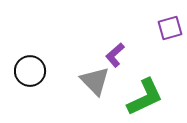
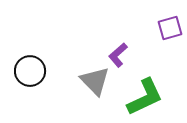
purple L-shape: moved 3 px right
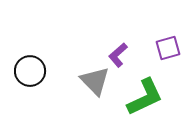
purple square: moved 2 px left, 20 px down
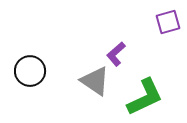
purple square: moved 26 px up
purple L-shape: moved 2 px left, 1 px up
gray triangle: rotated 12 degrees counterclockwise
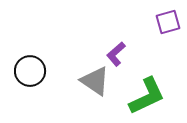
green L-shape: moved 2 px right, 1 px up
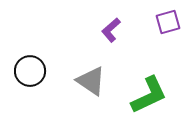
purple L-shape: moved 5 px left, 24 px up
gray triangle: moved 4 px left
green L-shape: moved 2 px right, 1 px up
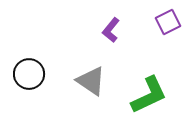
purple square: rotated 10 degrees counterclockwise
purple L-shape: rotated 10 degrees counterclockwise
black circle: moved 1 px left, 3 px down
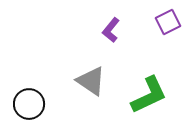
black circle: moved 30 px down
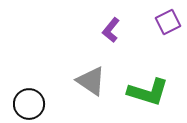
green L-shape: moved 1 px left, 3 px up; rotated 42 degrees clockwise
